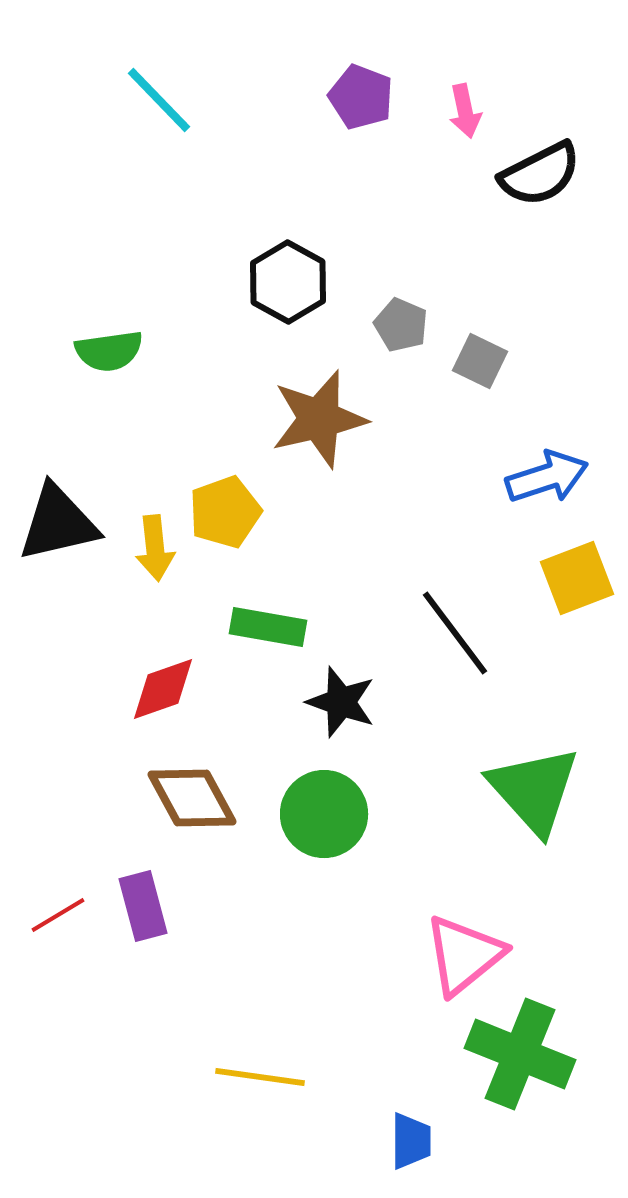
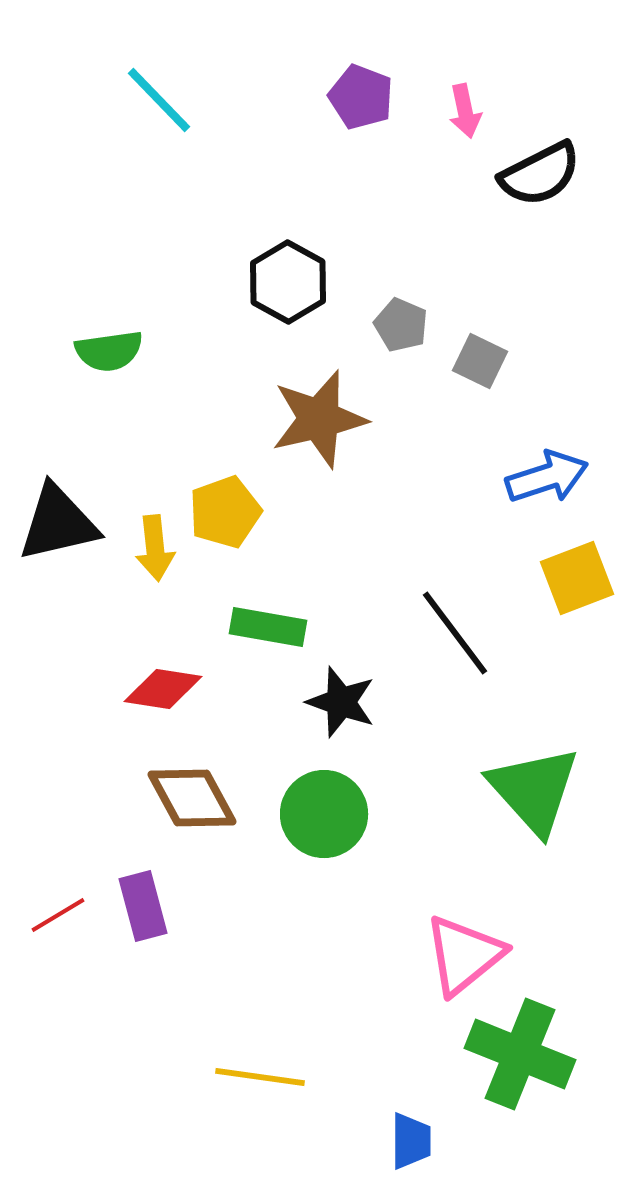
red diamond: rotated 28 degrees clockwise
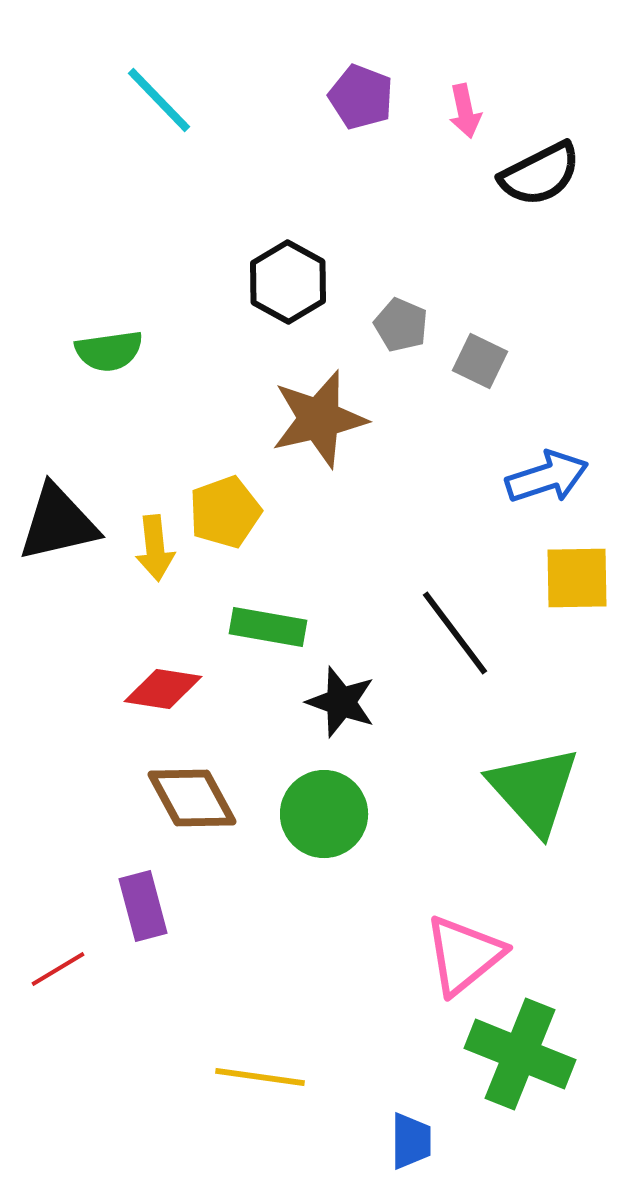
yellow square: rotated 20 degrees clockwise
red line: moved 54 px down
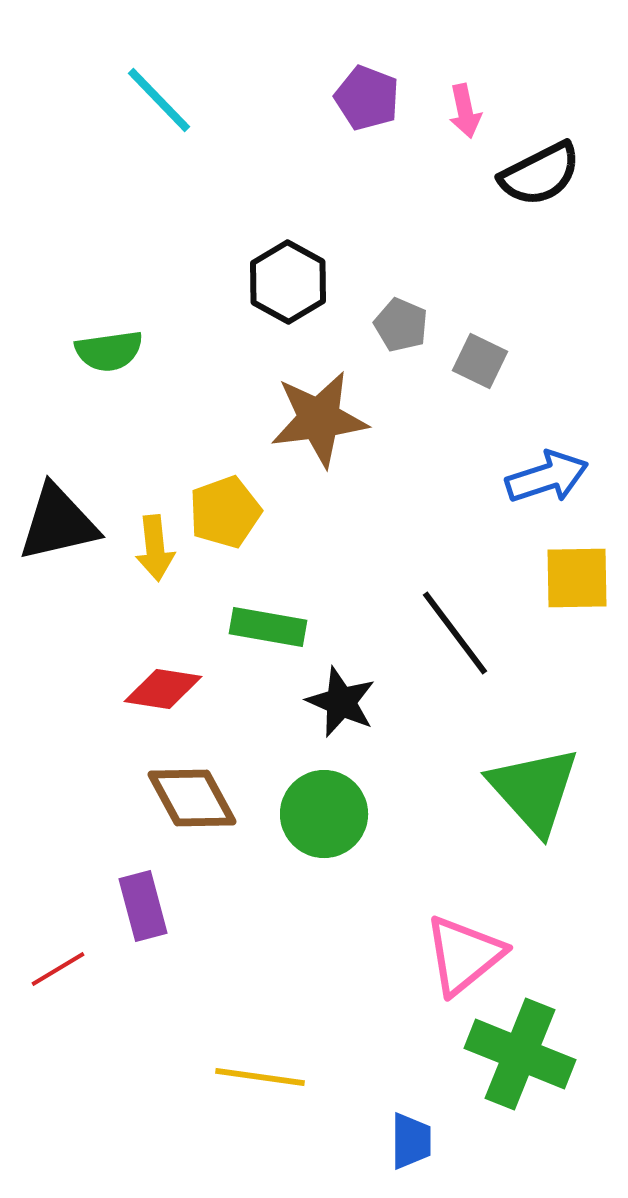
purple pentagon: moved 6 px right, 1 px down
brown star: rotated 6 degrees clockwise
black star: rotated 4 degrees clockwise
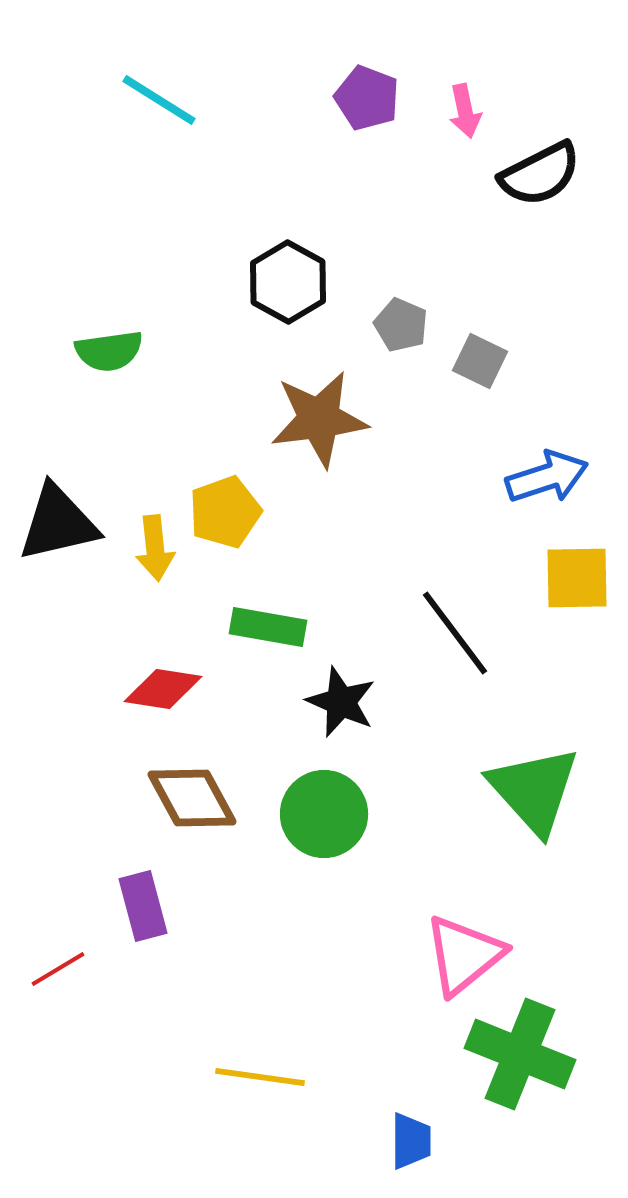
cyan line: rotated 14 degrees counterclockwise
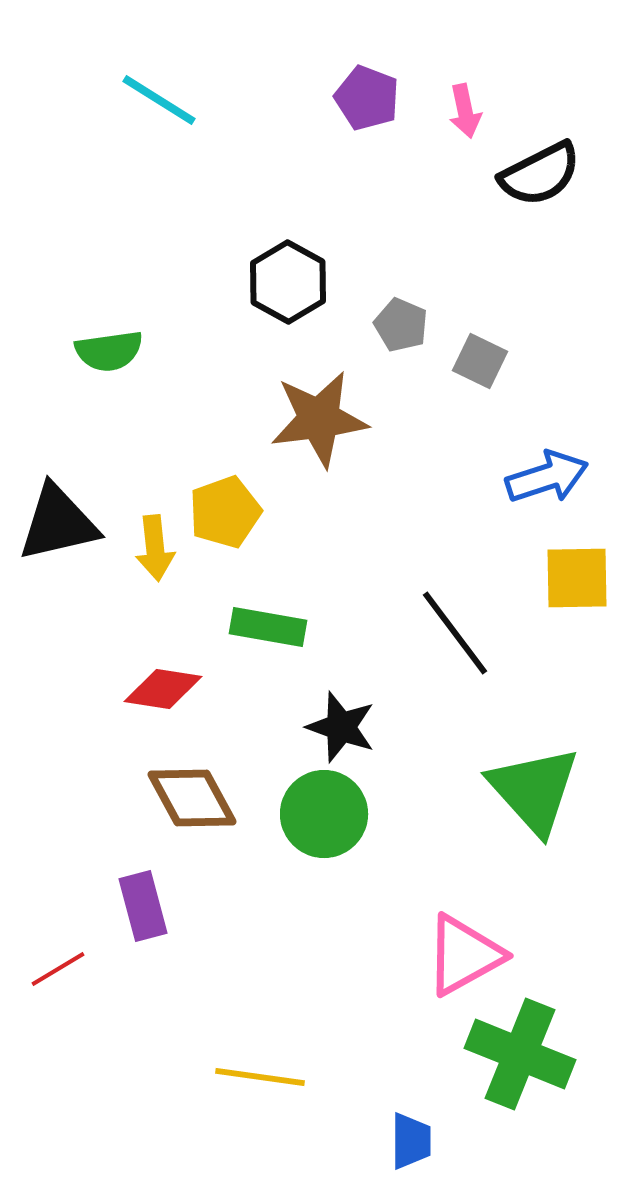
black star: moved 25 px down; rotated 4 degrees counterclockwise
pink triangle: rotated 10 degrees clockwise
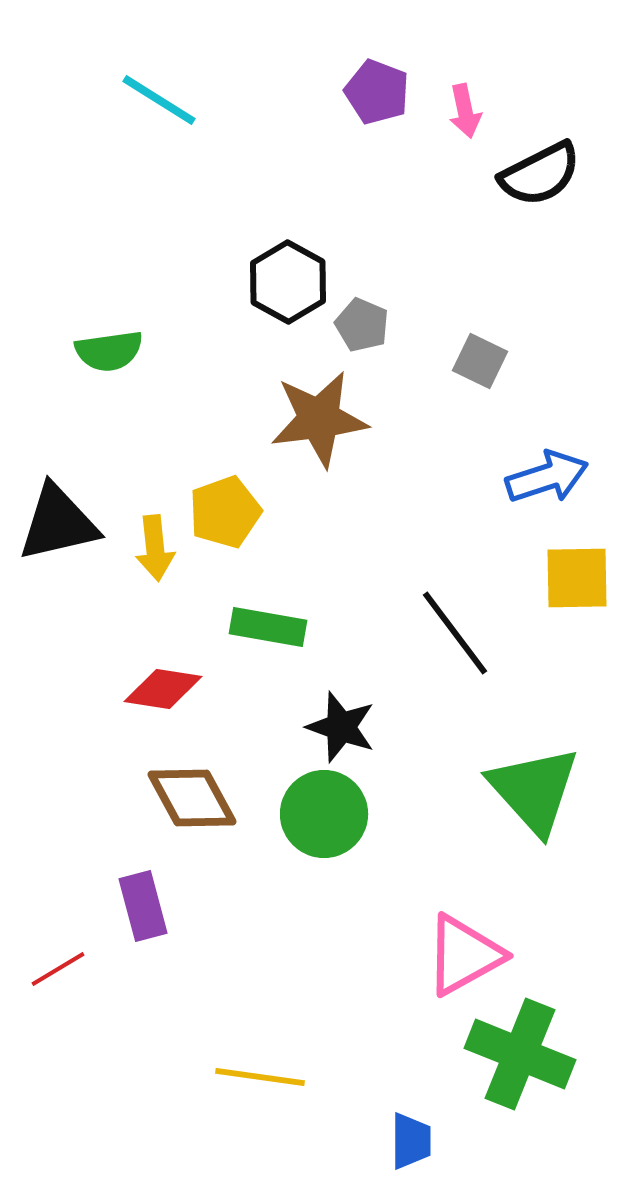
purple pentagon: moved 10 px right, 6 px up
gray pentagon: moved 39 px left
